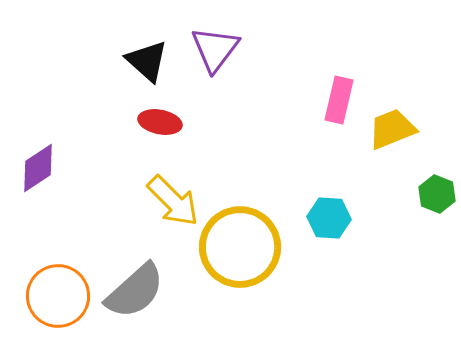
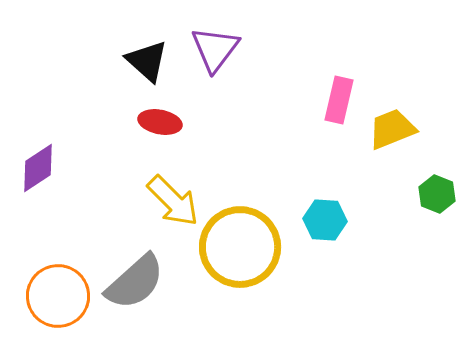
cyan hexagon: moved 4 px left, 2 px down
gray semicircle: moved 9 px up
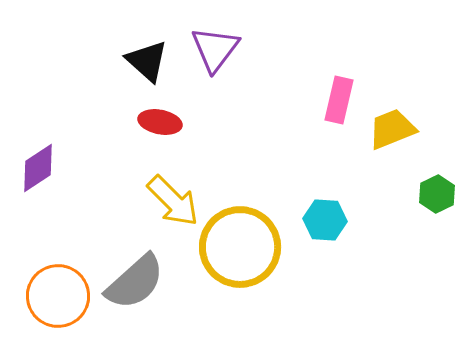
green hexagon: rotated 12 degrees clockwise
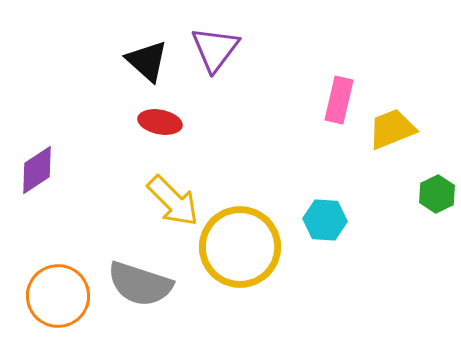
purple diamond: moved 1 px left, 2 px down
gray semicircle: moved 5 px right, 2 px down; rotated 60 degrees clockwise
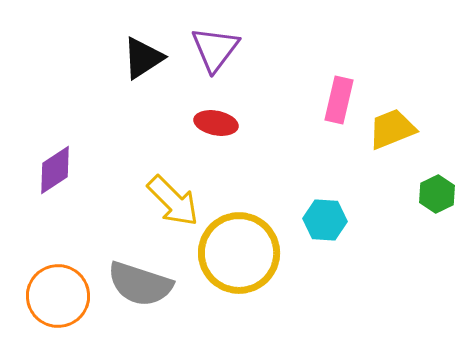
black triangle: moved 4 px left, 3 px up; rotated 45 degrees clockwise
red ellipse: moved 56 px right, 1 px down
purple diamond: moved 18 px right
yellow circle: moved 1 px left, 6 px down
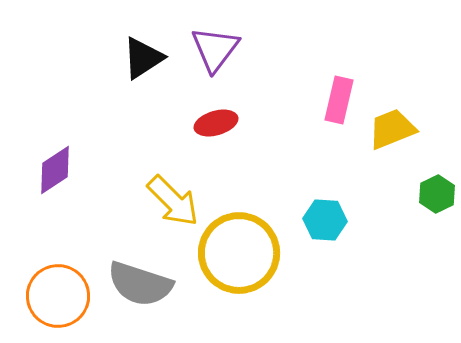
red ellipse: rotated 27 degrees counterclockwise
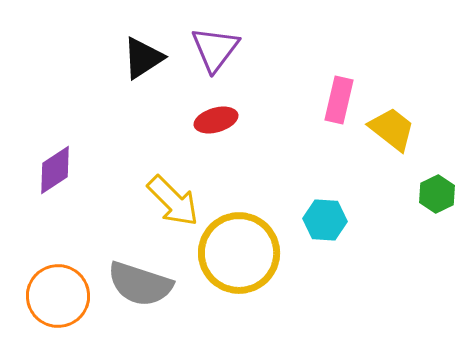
red ellipse: moved 3 px up
yellow trapezoid: rotated 60 degrees clockwise
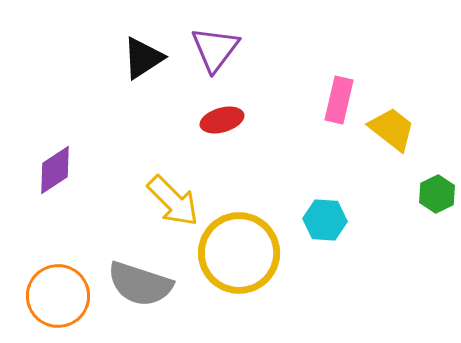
red ellipse: moved 6 px right
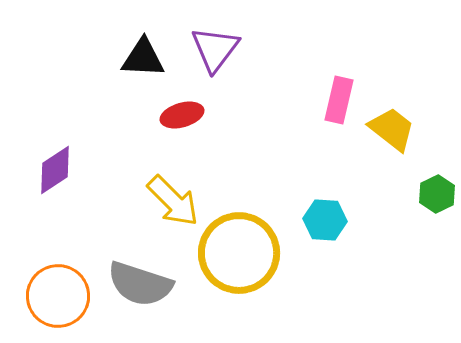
black triangle: rotated 36 degrees clockwise
red ellipse: moved 40 px left, 5 px up
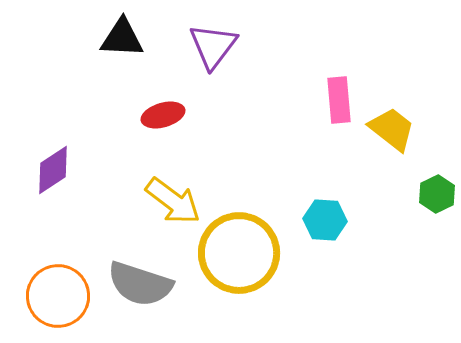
purple triangle: moved 2 px left, 3 px up
black triangle: moved 21 px left, 20 px up
pink rectangle: rotated 18 degrees counterclockwise
red ellipse: moved 19 px left
purple diamond: moved 2 px left
yellow arrow: rotated 8 degrees counterclockwise
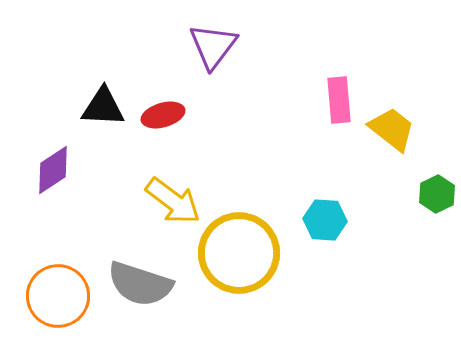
black triangle: moved 19 px left, 69 px down
